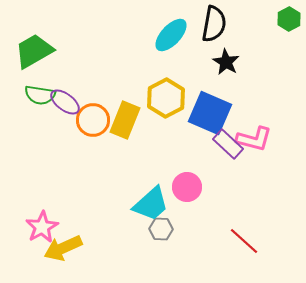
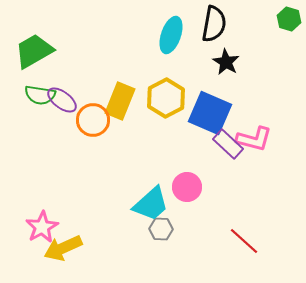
green hexagon: rotated 15 degrees counterclockwise
cyan ellipse: rotated 24 degrees counterclockwise
purple ellipse: moved 3 px left, 2 px up
yellow rectangle: moved 5 px left, 19 px up
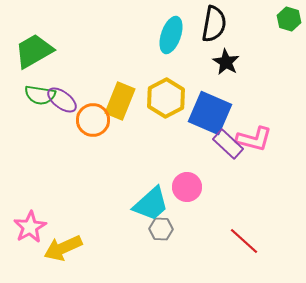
pink star: moved 12 px left
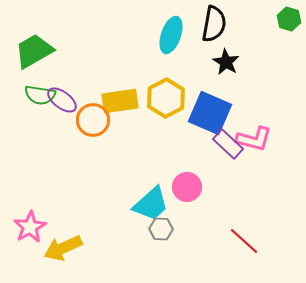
yellow rectangle: rotated 60 degrees clockwise
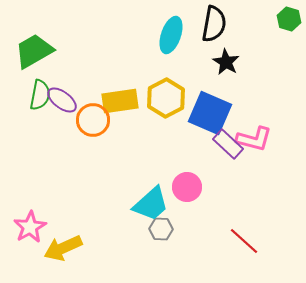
green semicircle: rotated 88 degrees counterclockwise
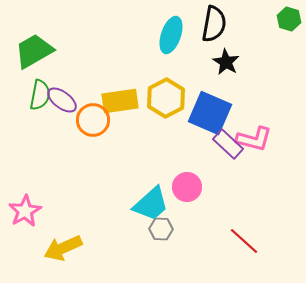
pink star: moved 5 px left, 16 px up
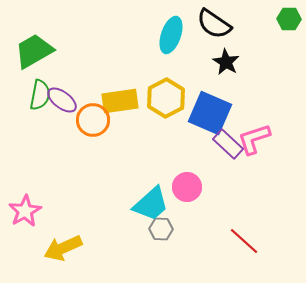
green hexagon: rotated 15 degrees counterclockwise
black semicircle: rotated 114 degrees clockwise
pink L-shape: rotated 147 degrees clockwise
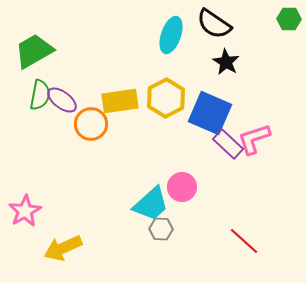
orange circle: moved 2 px left, 4 px down
pink circle: moved 5 px left
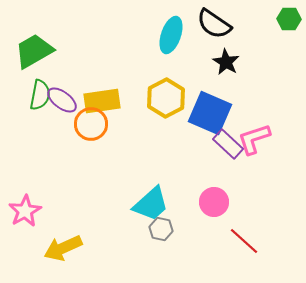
yellow rectangle: moved 18 px left
pink circle: moved 32 px right, 15 px down
gray hexagon: rotated 10 degrees clockwise
